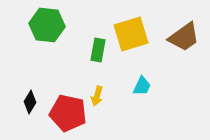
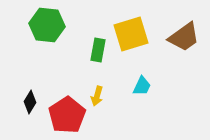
red pentagon: moved 1 px left, 2 px down; rotated 27 degrees clockwise
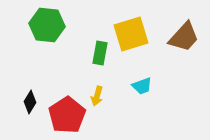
brown trapezoid: rotated 12 degrees counterclockwise
green rectangle: moved 2 px right, 3 px down
cyan trapezoid: rotated 45 degrees clockwise
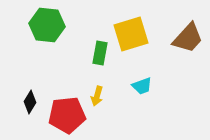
brown trapezoid: moved 4 px right, 1 px down
red pentagon: rotated 27 degrees clockwise
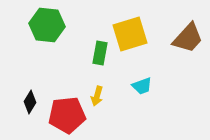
yellow square: moved 1 px left
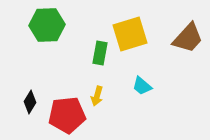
green hexagon: rotated 8 degrees counterclockwise
cyan trapezoid: rotated 60 degrees clockwise
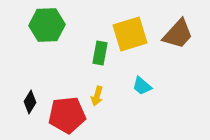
brown trapezoid: moved 10 px left, 4 px up
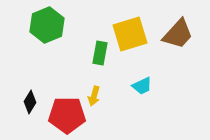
green hexagon: rotated 20 degrees counterclockwise
cyan trapezoid: rotated 65 degrees counterclockwise
yellow arrow: moved 3 px left
red pentagon: rotated 6 degrees clockwise
